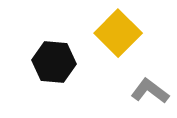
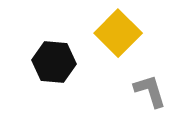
gray L-shape: rotated 36 degrees clockwise
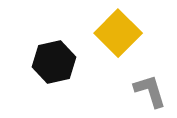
black hexagon: rotated 18 degrees counterclockwise
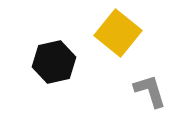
yellow square: rotated 6 degrees counterclockwise
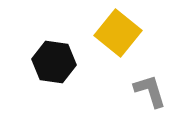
black hexagon: rotated 21 degrees clockwise
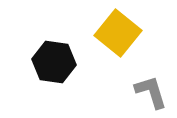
gray L-shape: moved 1 px right, 1 px down
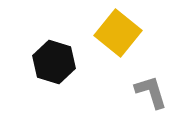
black hexagon: rotated 9 degrees clockwise
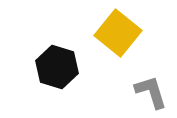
black hexagon: moved 3 px right, 5 px down
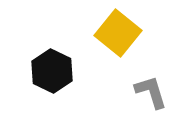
black hexagon: moved 5 px left, 4 px down; rotated 9 degrees clockwise
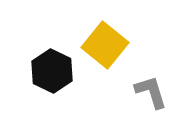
yellow square: moved 13 px left, 12 px down
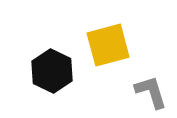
yellow square: moved 3 px right; rotated 36 degrees clockwise
